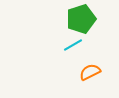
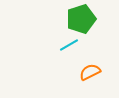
cyan line: moved 4 px left
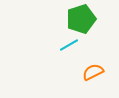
orange semicircle: moved 3 px right
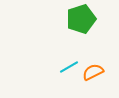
cyan line: moved 22 px down
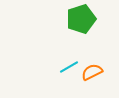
orange semicircle: moved 1 px left
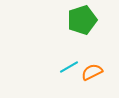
green pentagon: moved 1 px right, 1 px down
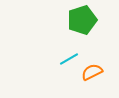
cyan line: moved 8 px up
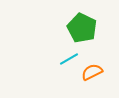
green pentagon: moved 8 px down; rotated 28 degrees counterclockwise
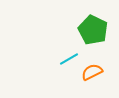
green pentagon: moved 11 px right, 2 px down
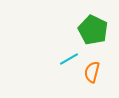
orange semicircle: rotated 50 degrees counterclockwise
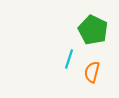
cyan line: rotated 42 degrees counterclockwise
